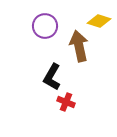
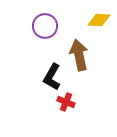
yellow diamond: moved 1 px up; rotated 15 degrees counterclockwise
brown arrow: moved 9 px down
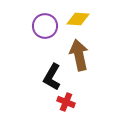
yellow diamond: moved 21 px left, 1 px up
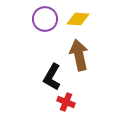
purple circle: moved 7 px up
